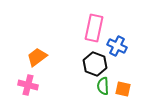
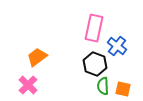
blue cross: rotated 12 degrees clockwise
pink cross: rotated 30 degrees clockwise
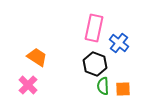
blue cross: moved 2 px right, 3 px up
orange trapezoid: rotated 70 degrees clockwise
orange square: rotated 14 degrees counterclockwise
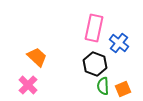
orange trapezoid: rotated 10 degrees clockwise
orange square: rotated 21 degrees counterclockwise
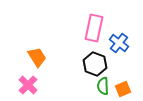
orange trapezoid: rotated 15 degrees clockwise
